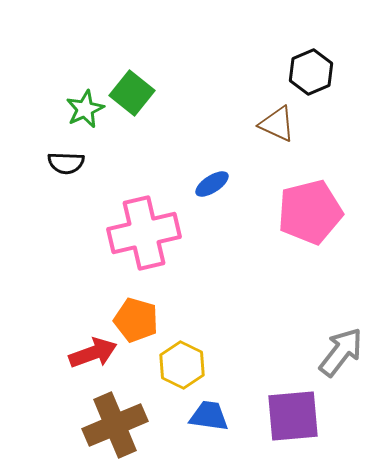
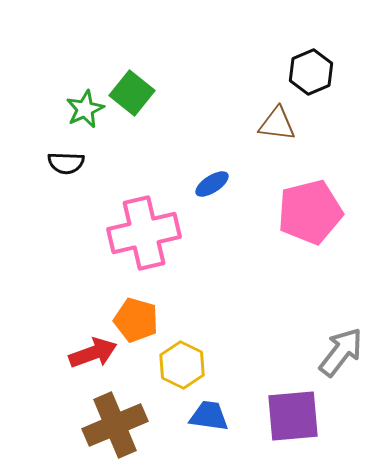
brown triangle: rotated 18 degrees counterclockwise
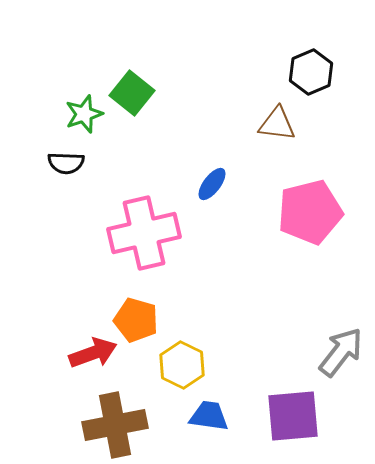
green star: moved 1 px left, 5 px down; rotated 6 degrees clockwise
blue ellipse: rotated 20 degrees counterclockwise
brown cross: rotated 12 degrees clockwise
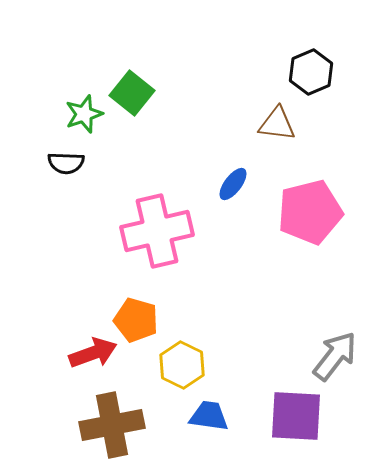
blue ellipse: moved 21 px right
pink cross: moved 13 px right, 2 px up
gray arrow: moved 6 px left, 4 px down
purple square: moved 3 px right; rotated 8 degrees clockwise
brown cross: moved 3 px left
